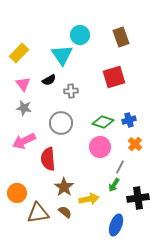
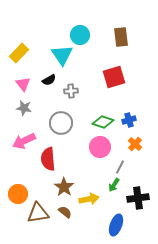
brown rectangle: rotated 12 degrees clockwise
orange circle: moved 1 px right, 1 px down
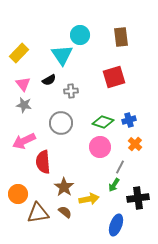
gray star: moved 3 px up
red semicircle: moved 5 px left, 3 px down
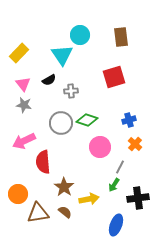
green diamond: moved 16 px left, 2 px up
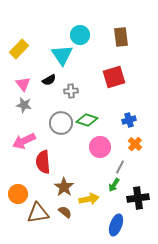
yellow rectangle: moved 4 px up
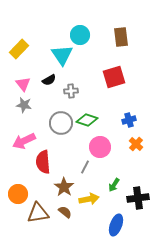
orange cross: moved 1 px right
gray line: moved 35 px left
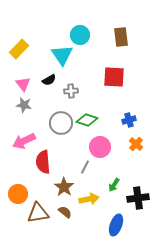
red square: rotated 20 degrees clockwise
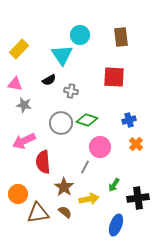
pink triangle: moved 8 px left; rotated 42 degrees counterclockwise
gray cross: rotated 16 degrees clockwise
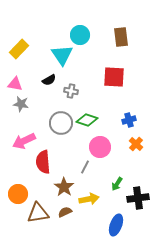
gray star: moved 3 px left, 1 px up
green arrow: moved 3 px right, 1 px up
brown semicircle: rotated 64 degrees counterclockwise
